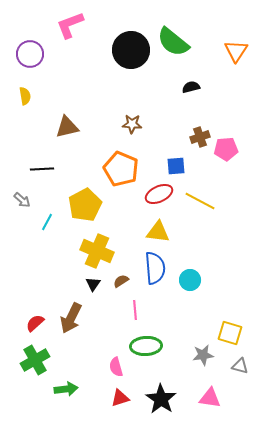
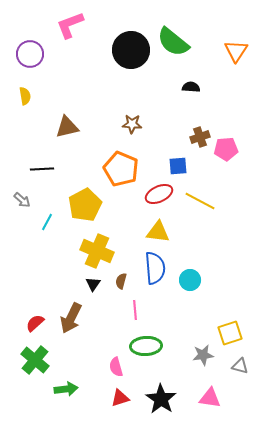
black semicircle: rotated 18 degrees clockwise
blue square: moved 2 px right
brown semicircle: rotated 42 degrees counterclockwise
yellow square: rotated 35 degrees counterclockwise
green cross: rotated 20 degrees counterclockwise
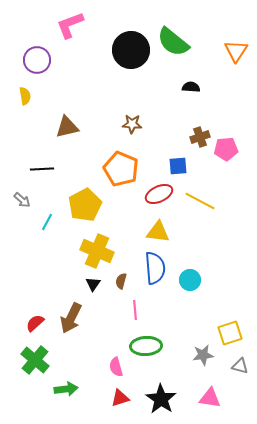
purple circle: moved 7 px right, 6 px down
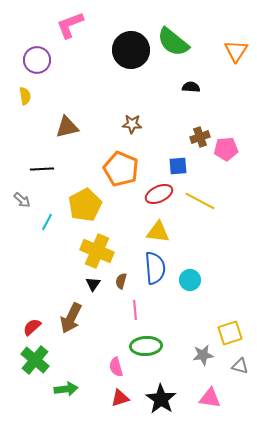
red semicircle: moved 3 px left, 4 px down
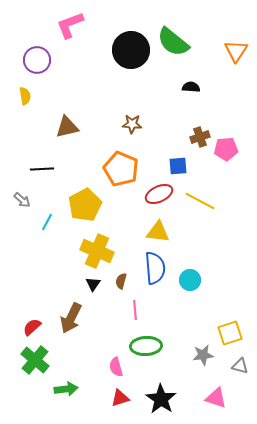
pink triangle: moved 6 px right; rotated 10 degrees clockwise
